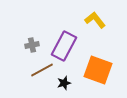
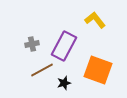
gray cross: moved 1 px up
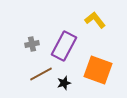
brown line: moved 1 px left, 4 px down
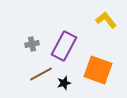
yellow L-shape: moved 11 px right
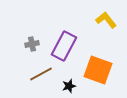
black star: moved 5 px right, 3 px down
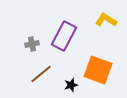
yellow L-shape: rotated 20 degrees counterclockwise
purple rectangle: moved 10 px up
brown line: rotated 10 degrees counterclockwise
black star: moved 2 px right, 1 px up
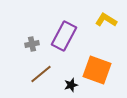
orange square: moved 1 px left
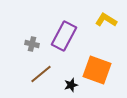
gray cross: rotated 24 degrees clockwise
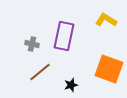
purple rectangle: rotated 16 degrees counterclockwise
orange square: moved 12 px right, 1 px up
brown line: moved 1 px left, 2 px up
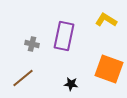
brown line: moved 17 px left, 6 px down
black star: moved 1 px up; rotated 24 degrees clockwise
